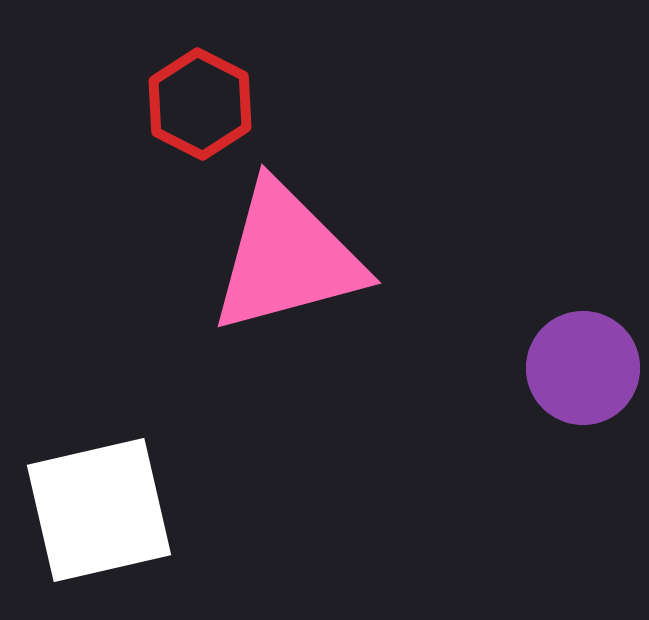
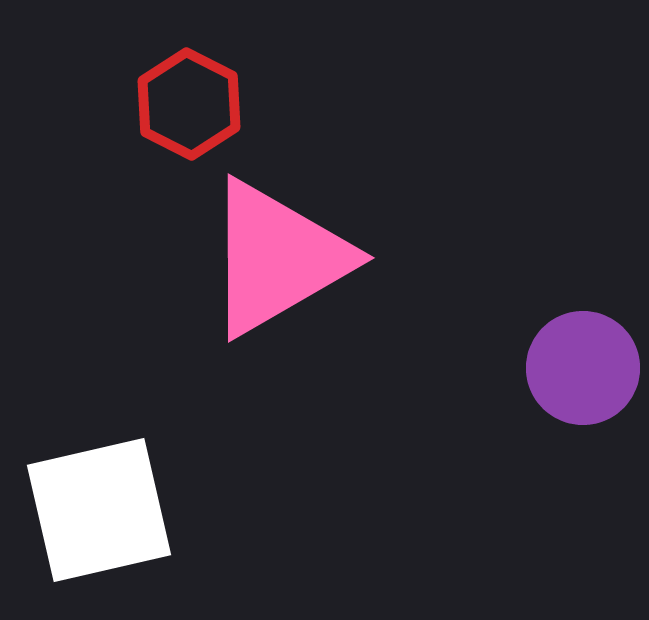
red hexagon: moved 11 px left
pink triangle: moved 10 px left; rotated 15 degrees counterclockwise
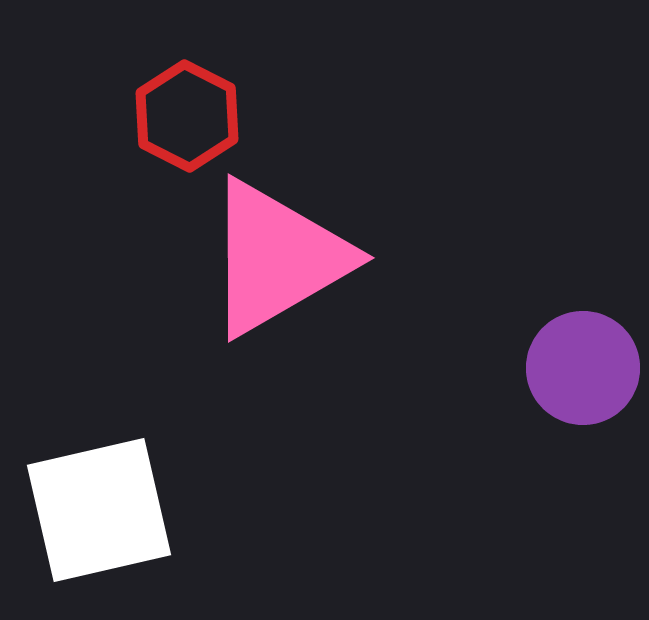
red hexagon: moved 2 px left, 12 px down
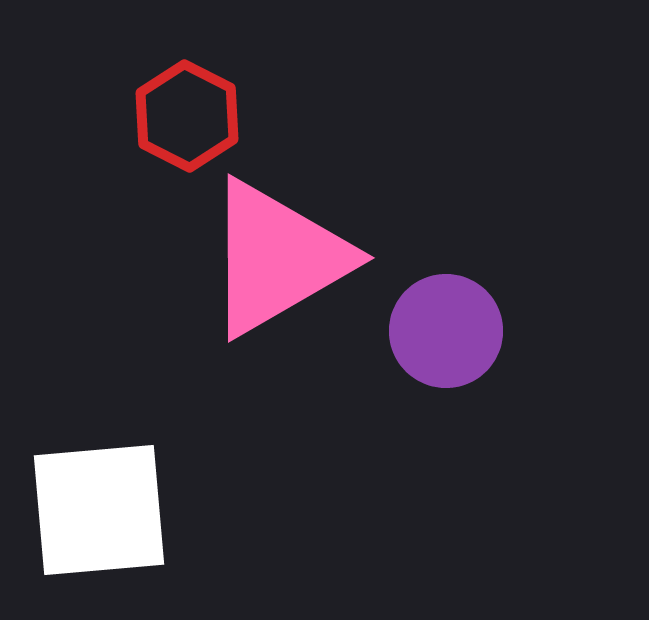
purple circle: moved 137 px left, 37 px up
white square: rotated 8 degrees clockwise
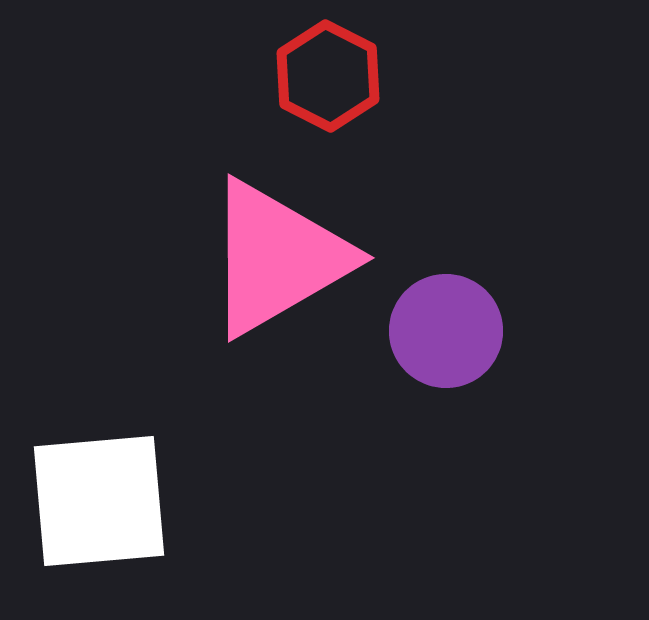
red hexagon: moved 141 px right, 40 px up
white square: moved 9 px up
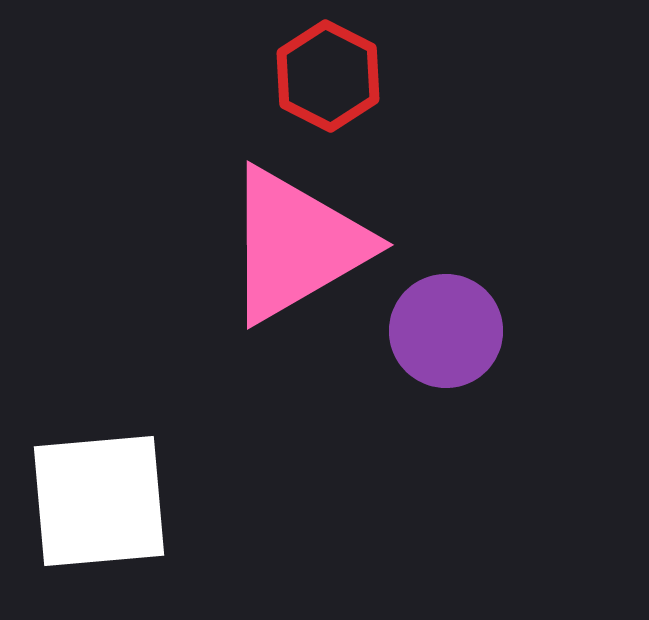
pink triangle: moved 19 px right, 13 px up
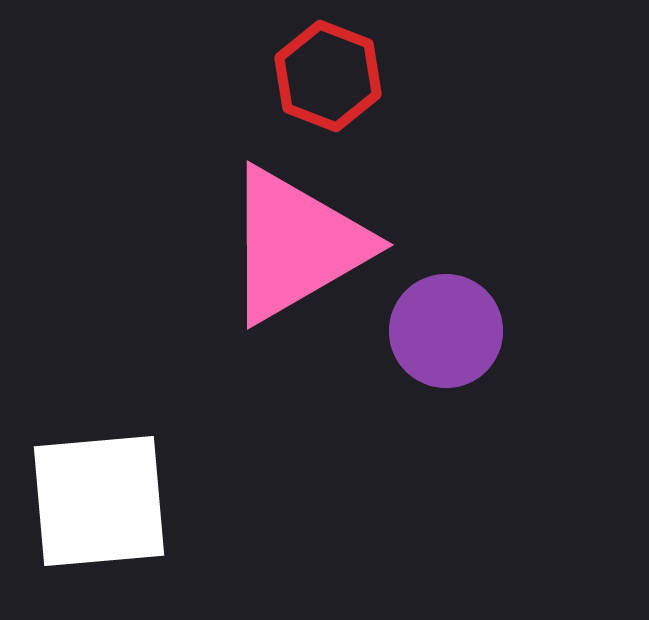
red hexagon: rotated 6 degrees counterclockwise
